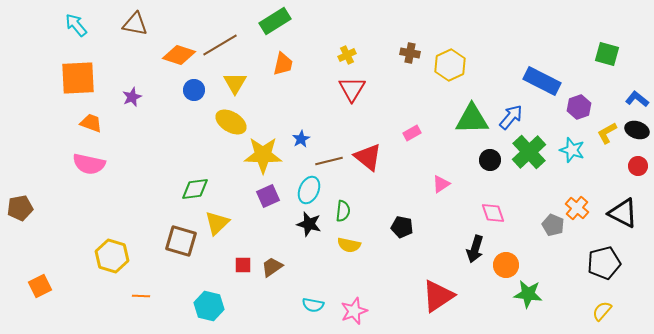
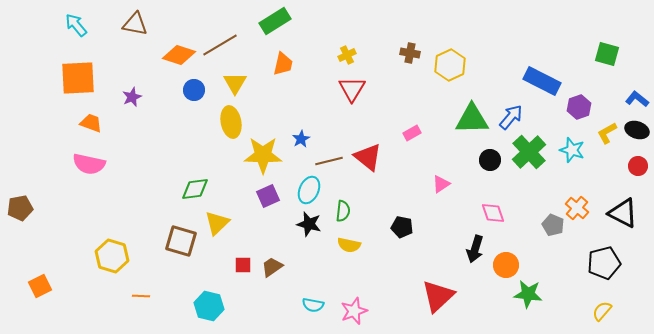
yellow ellipse at (231, 122): rotated 48 degrees clockwise
red triangle at (438, 296): rotated 9 degrees counterclockwise
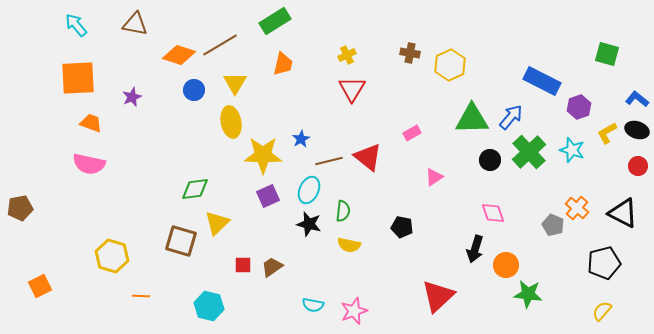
pink triangle at (441, 184): moved 7 px left, 7 px up
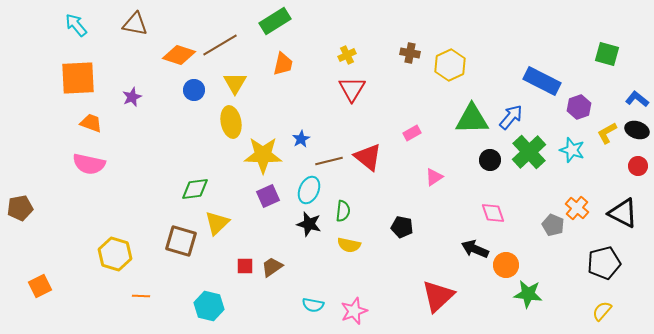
black arrow at (475, 249): rotated 96 degrees clockwise
yellow hexagon at (112, 256): moved 3 px right, 2 px up
red square at (243, 265): moved 2 px right, 1 px down
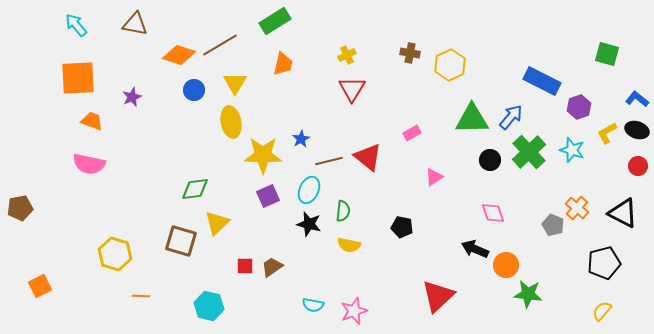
orange trapezoid at (91, 123): moved 1 px right, 2 px up
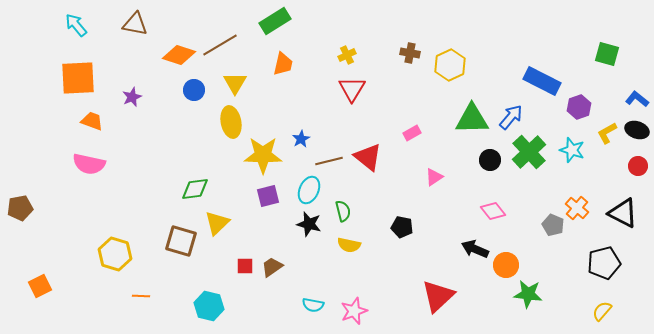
purple square at (268, 196): rotated 10 degrees clockwise
green semicircle at (343, 211): rotated 20 degrees counterclockwise
pink diamond at (493, 213): moved 2 px up; rotated 20 degrees counterclockwise
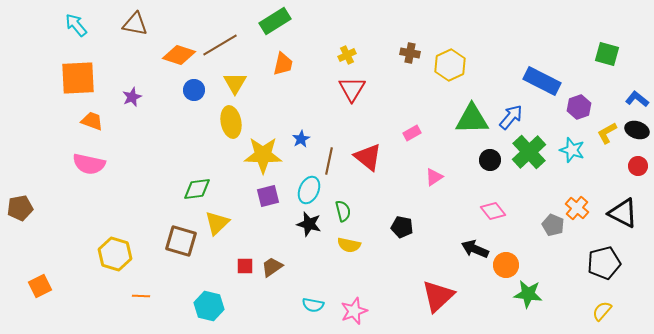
brown line at (329, 161): rotated 64 degrees counterclockwise
green diamond at (195, 189): moved 2 px right
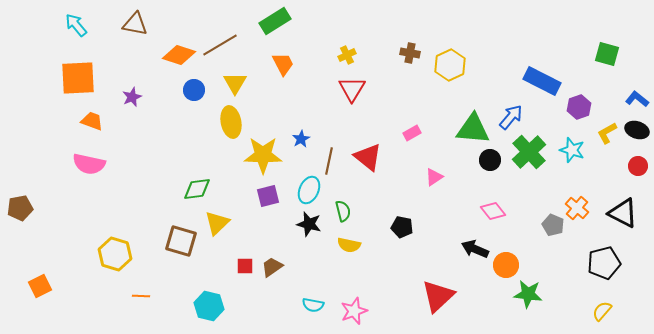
orange trapezoid at (283, 64): rotated 40 degrees counterclockwise
green triangle at (472, 119): moved 1 px right, 10 px down; rotated 6 degrees clockwise
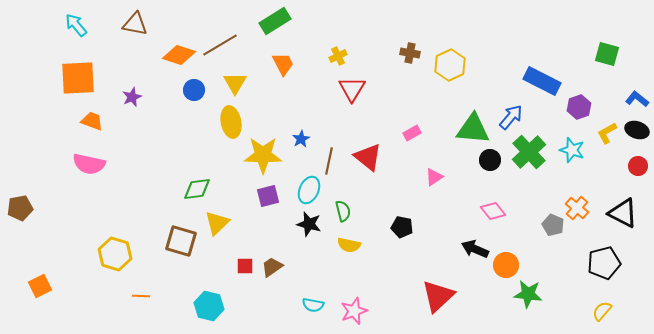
yellow cross at (347, 55): moved 9 px left, 1 px down
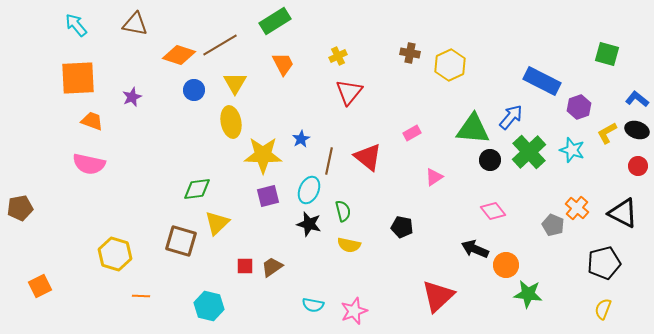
red triangle at (352, 89): moved 3 px left, 3 px down; rotated 8 degrees clockwise
yellow semicircle at (602, 311): moved 1 px right, 2 px up; rotated 20 degrees counterclockwise
